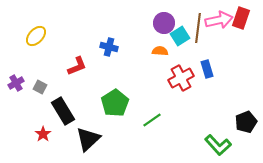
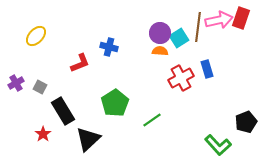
purple circle: moved 4 px left, 10 px down
brown line: moved 1 px up
cyan square: moved 1 px left, 2 px down
red L-shape: moved 3 px right, 3 px up
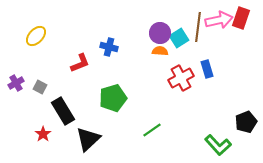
green pentagon: moved 2 px left, 5 px up; rotated 16 degrees clockwise
green line: moved 10 px down
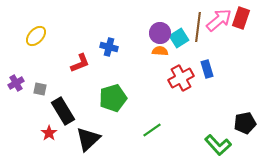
pink arrow: rotated 28 degrees counterclockwise
gray square: moved 2 px down; rotated 16 degrees counterclockwise
black pentagon: moved 1 px left, 1 px down; rotated 10 degrees clockwise
red star: moved 6 px right, 1 px up
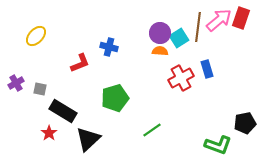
green pentagon: moved 2 px right
black rectangle: rotated 28 degrees counterclockwise
green L-shape: rotated 28 degrees counterclockwise
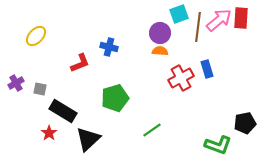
red rectangle: rotated 15 degrees counterclockwise
cyan square: moved 24 px up; rotated 12 degrees clockwise
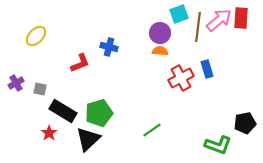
green pentagon: moved 16 px left, 15 px down
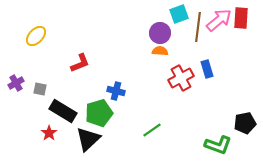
blue cross: moved 7 px right, 44 px down
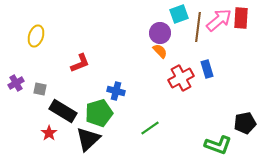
yellow ellipse: rotated 25 degrees counterclockwise
orange semicircle: rotated 42 degrees clockwise
green line: moved 2 px left, 2 px up
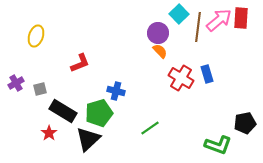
cyan square: rotated 24 degrees counterclockwise
purple circle: moved 2 px left
blue rectangle: moved 5 px down
red cross: rotated 30 degrees counterclockwise
gray square: rotated 24 degrees counterclockwise
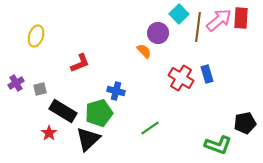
orange semicircle: moved 16 px left
